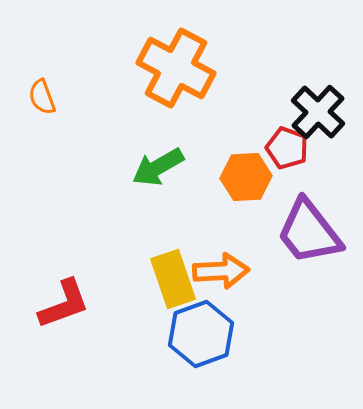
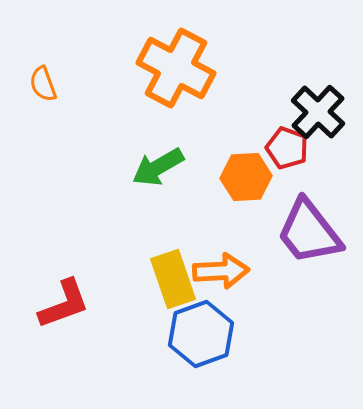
orange semicircle: moved 1 px right, 13 px up
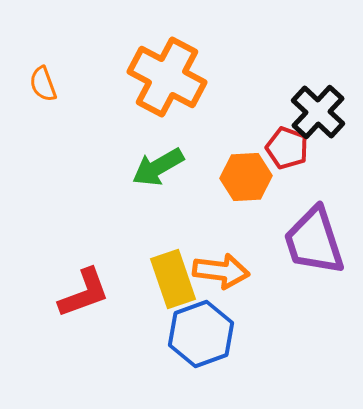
orange cross: moved 9 px left, 9 px down
purple trapezoid: moved 5 px right, 9 px down; rotated 20 degrees clockwise
orange arrow: rotated 10 degrees clockwise
red L-shape: moved 20 px right, 11 px up
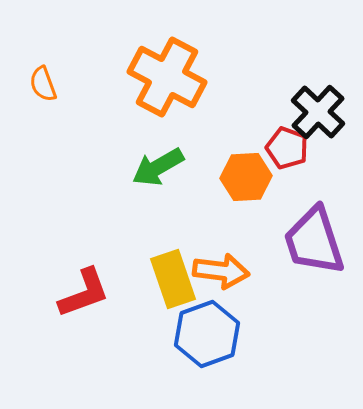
blue hexagon: moved 6 px right
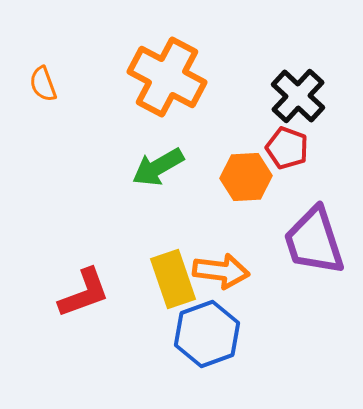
black cross: moved 20 px left, 16 px up
